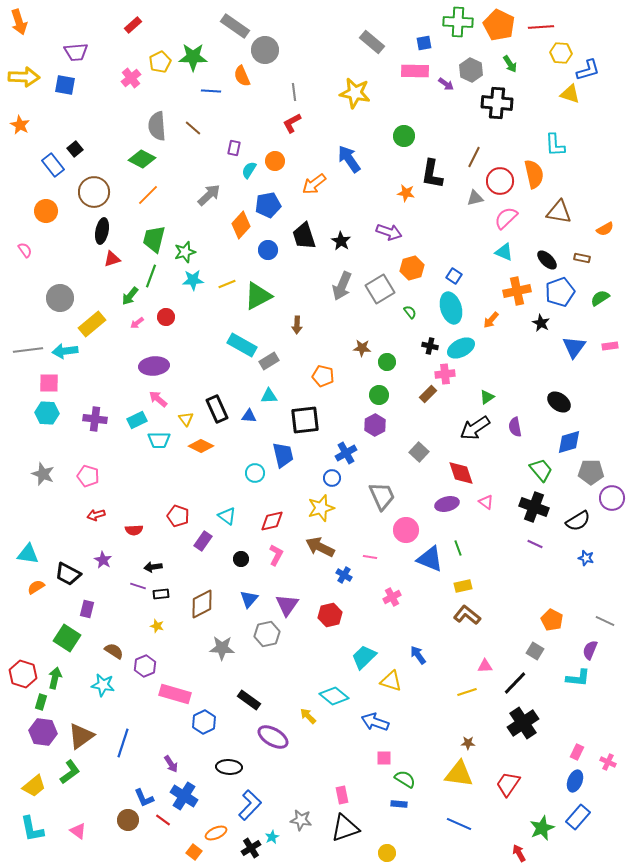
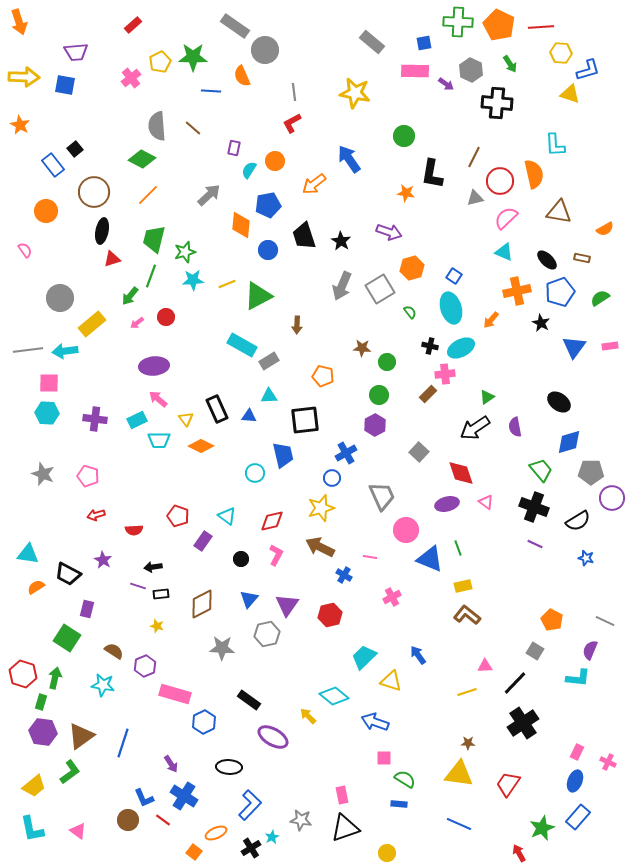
orange diamond at (241, 225): rotated 36 degrees counterclockwise
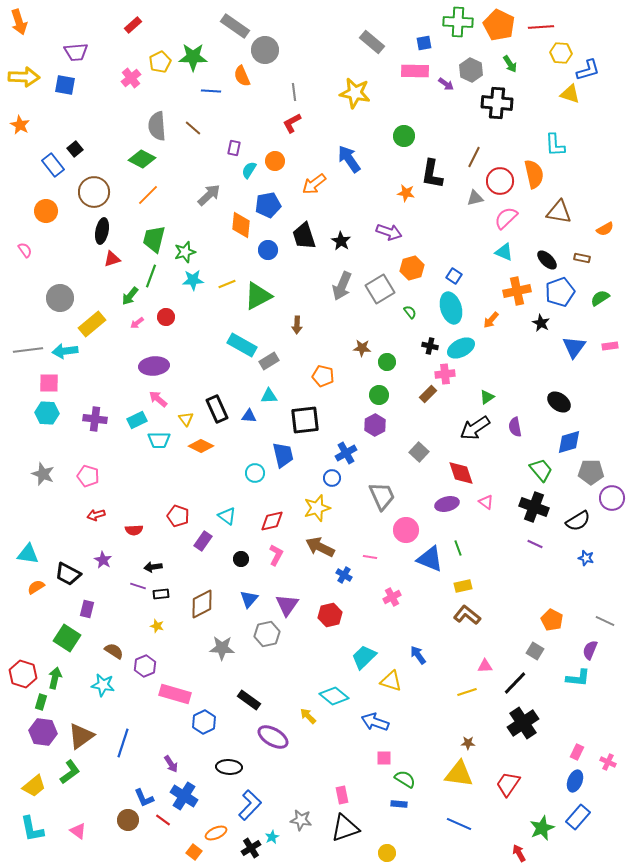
yellow star at (321, 508): moved 4 px left
